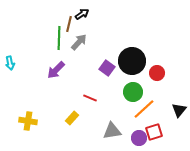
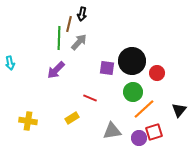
black arrow: rotated 136 degrees clockwise
purple square: rotated 28 degrees counterclockwise
yellow rectangle: rotated 16 degrees clockwise
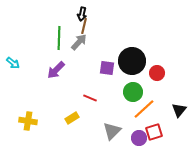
brown line: moved 15 px right, 2 px down
cyan arrow: moved 3 px right; rotated 40 degrees counterclockwise
gray triangle: rotated 36 degrees counterclockwise
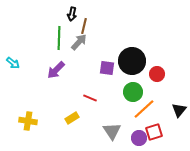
black arrow: moved 10 px left
red circle: moved 1 px down
gray triangle: rotated 18 degrees counterclockwise
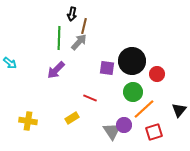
cyan arrow: moved 3 px left
purple circle: moved 15 px left, 13 px up
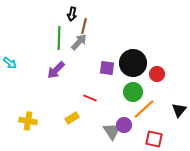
black circle: moved 1 px right, 2 px down
red square: moved 7 px down; rotated 30 degrees clockwise
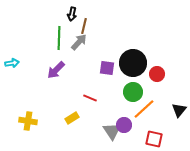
cyan arrow: moved 2 px right; rotated 48 degrees counterclockwise
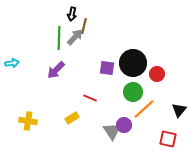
gray arrow: moved 4 px left, 5 px up
red square: moved 14 px right
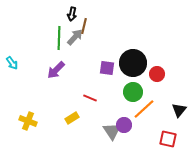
cyan arrow: rotated 64 degrees clockwise
yellow cross: rotated 12 degrees clockwise
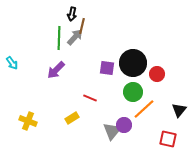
brown line: moved 2 px left
gray triangle: rotated 12 degrees clockwise
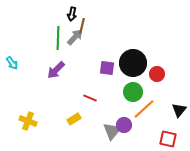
green line: moved 1 px left
yellow rectangle: moved 2 px right, 1 px down
